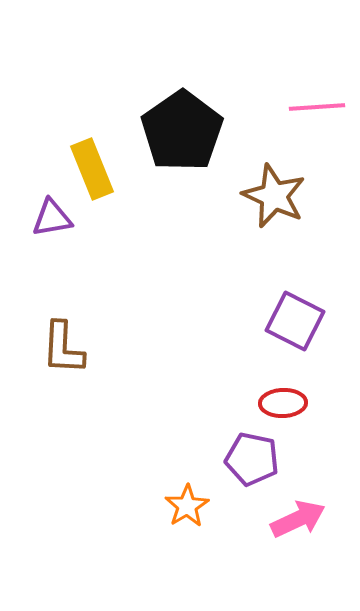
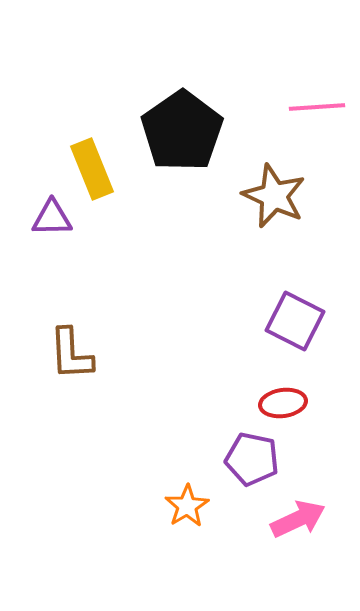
purple triangle: rotated 9 degrees clockwise
brown L-shape: moved 8 px right, 6 px down; rotated 6 degrees counterclockwise
red ellipse: rotated 6 degrees counterclockwise
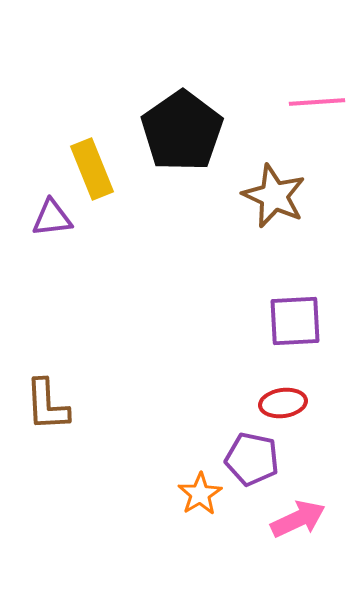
pink line: moved 5 px up
purple triangle: rotated 6 degrees counterclockwise
purple square: rotated 30 degrees counterclockwise
brown L-shape: moved 24 px left, 51 px down
orange star: moved 13 px right, 12 px up
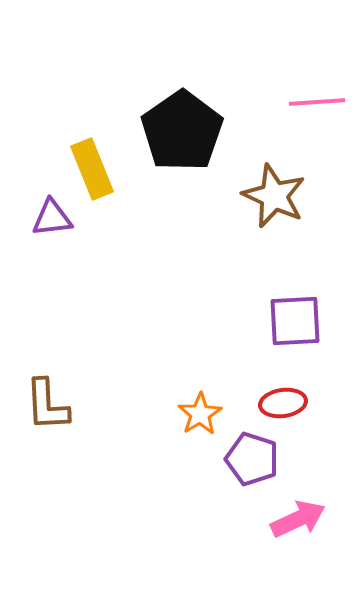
purple pentagon: rotated 6 degrees clockwise
orange star: moved 80 px up
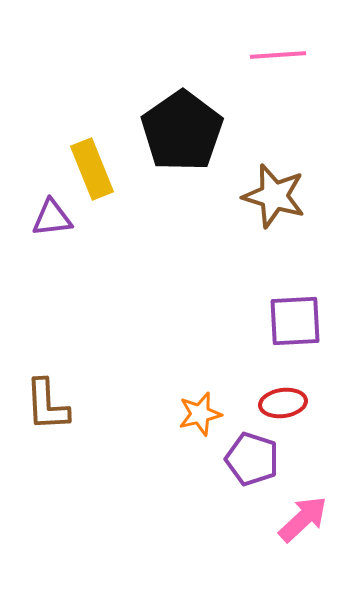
pink line: moved 39 px left, 47 px up
brown star: rotated 8 degrees counterclockwise
orange star: rotated 18 degrees clockwise
pink arrow: moved 5 px right; rotated 18 degrees counterclockwise
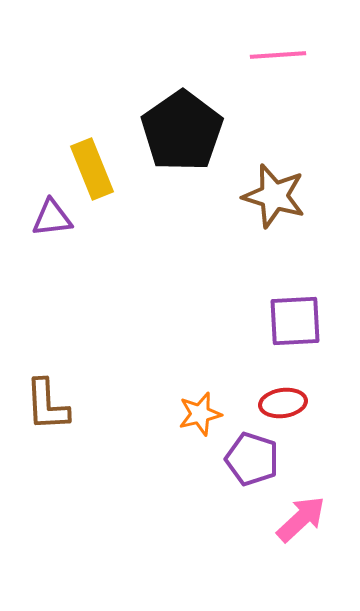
pink arrow: moved 2 px left
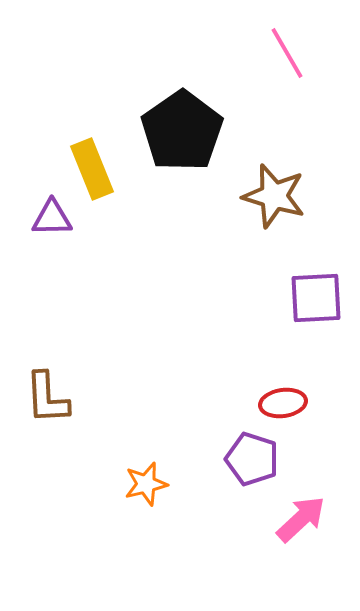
pink line: moved 9 px right, 2 px up; rotated 64 degrees clockwise
purple triangle: rotated 6 degrees clockwise
purple square: moved 21 px right, 23 px up
brown L-shape: moved 7 px up
orange star: moved 54 px left, 70 px down
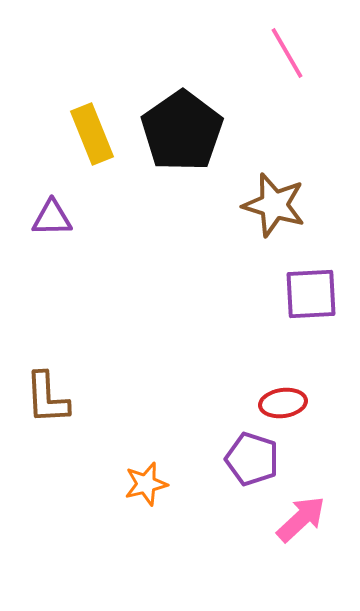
yellow rectangle: moved 35 px up
brown star: moved 9 px down
purple square: moved 5 px left, 4 px up
